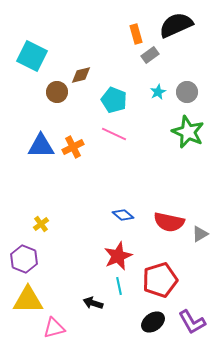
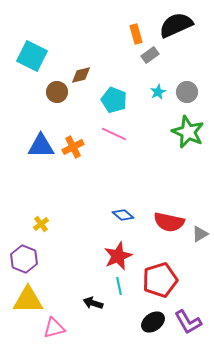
purple L-shape: moved 4 px left
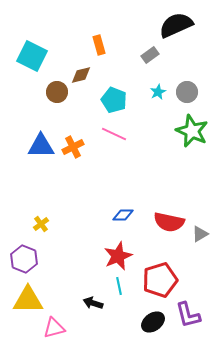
orange rectangle: moved 37 px left, 11 px down
green star: moved 4 px right, 1 px up
blue diamond: rotated 40 degrees counterclockwise
purple L-shape: moved 7 px up; rotated 16 degrees clockwise
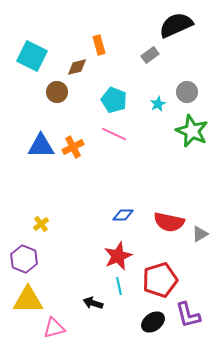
brown diamond: moved 4 px left, 8 px up
cyan star: moved 12 px down
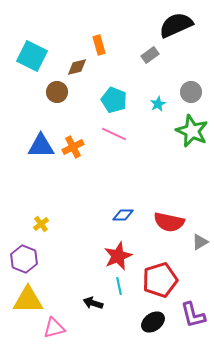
gray circle: moved 4 px right
gray triangle: moved 8 px down
purple L-shape: moved 5 px right
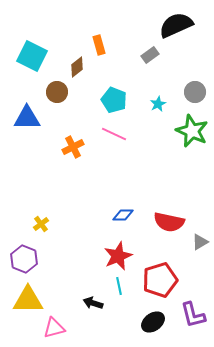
brown diamond: rotated 25 degrees counterclockwise
gray circle: moved 4 px right
blue triangle: moved 14 px left, 28 px up
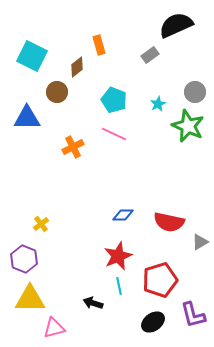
green star: moved 4 px left, 5 px up
yellow triangle: moved 2 px right, 1 px up
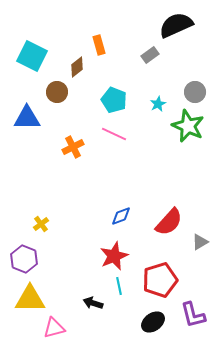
blue diamond: moved 2 px left, 1 px down; rotated 20 degrees counterclockwise
red semicircle: rotated 60 degrees counterclockwise
red star: moved 4 px left
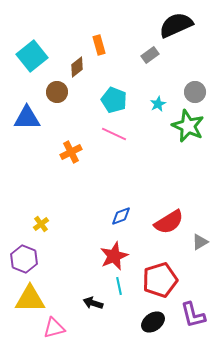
cyan square: rotated 24 degrees clockwise
orange cross: moved 2 px left, 5 px down
red semicircle: rotated 16 degrees clockwise
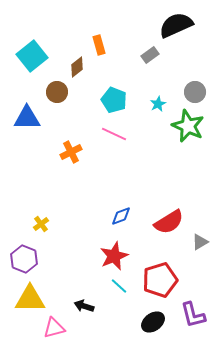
cyan line: rotated 36 degrees counterclockwise
black arrow: moved 9 px left, 3 px down
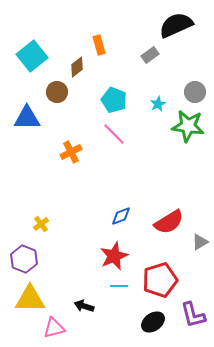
green star: rotated 16 degrees counterclockwise
pink line: rotated 20 degrees clockwise
cyan line: rotated 42 degrees counterclockwise
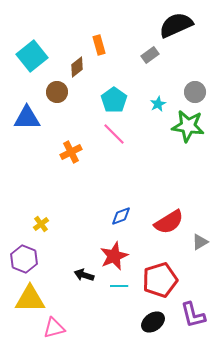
cyan pentagon: rotated 15 degrees clockwise
black arrow: moved 31 px up
